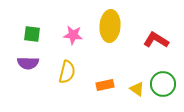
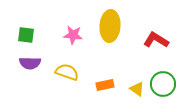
green square: moved 6 px left, 1 px down
purple semicircle: moved 2 px right
yellow semicircle: rotated 85 degrees counterclockwise
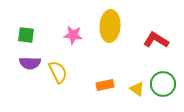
yellow semicircle: moved 9 px left; rotated 45 degrees clockwise
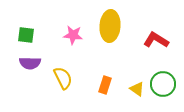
yellow semicircle: moved 5 px right, 6 px down
orange rectangle: rotated 60 degrees counterclockwise
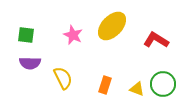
yellow ellipse: moved 2 px right; rotated 40 degrees clockwise
pink star: rotated 18 degrees clockwise
yellow triangle: rotated 14 degrees counterclockwise
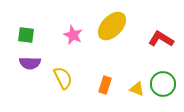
red L-shape: moved 5 px right, 1 px up
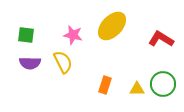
pink star: rotated 12 degrees counterclockwise
yellow semicircle: moved 16 px up
yellow triangle: rotated 21 degrees counterclockwise
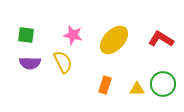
yellow ellipse: moved 2 px right, 14 px down
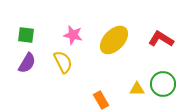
purple semicircle: moved 3 px left; rotated 60 degrees counterclockwise
orange rectangle: moved 4 px left, 15 px down; rotated 48 degrees counterclockwise
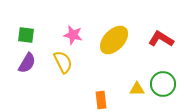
orange rectangle: rotated 24 degrees clockwise
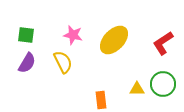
red L-shape: moved 2 px right, 4 px down; rotated 65 degrees counterclockwise
